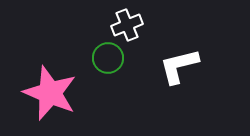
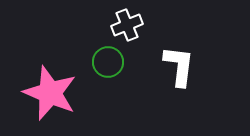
green circle: moved 4 px down
white L-shape: rotated 111 degrees clockwise
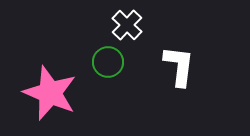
white cross: rotated 24 degrees counterclockwise
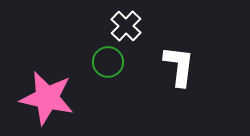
white cross: moved 1 px left, 1 px down
pink star: moved 3 px left, 5 px down; rotated 10 degrees counterclockwise
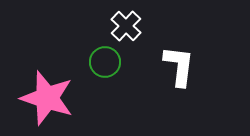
green circle: moved 3 px left
pink star: rotated 6 degrees clockwise
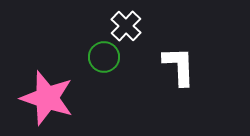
green circle: moved 1 px left, 5 px up
white L-shape: rotated 9 degrees counterclockwise
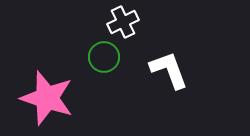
white cross: moved 3 px left, 4 px up; rotated 20 degrees clockwise
white L-shape: moved 10 px left, 4 px down; rotated 18 degrees counterclockwise
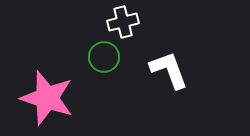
white cross: rotated 12 degrees clockwise
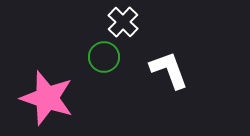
white cross: rotated 32 degrees counterclockwise
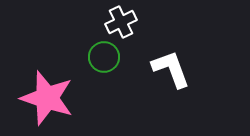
white cross: moved 2 px left; rotated 20 degrees clockwise
white L-shape: moved 2 px right, 1 px up
